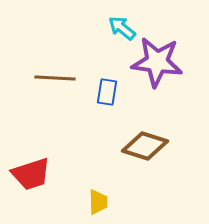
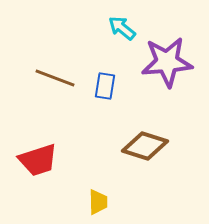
purple star: moved 10 px right; rotated 12 degrees counterclockwise
brown line: rotated 18 degrees clockwise
blue rectangle: moved 2 px left, 6 px up
red trapezoid: moved 7 px right, 14 px up
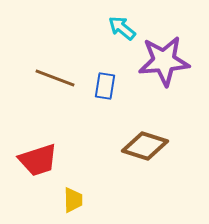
purple star: moved 3 px left, 1 px up
yellow trapezoid: moved 25 px left, 2 px up
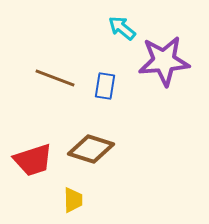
brown diamond: moved 54 px left, 3 px down
red trapezoid: moved 5 px left
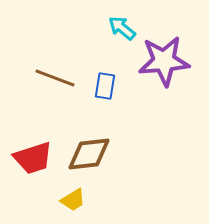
brown diamond: moved 2 px left, 5 px down; rotated 24 degrees counterclockwise
red trapezoid: moved 2 px up
yellow trapezoid: rotated 60 degrees clockwise
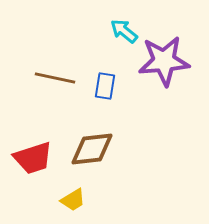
cyan arrow: moved 2 px right, 3 px down
brown line: rotated 9 degrees counterclockwise
brown diamond: moved 3 px right, 5 px up
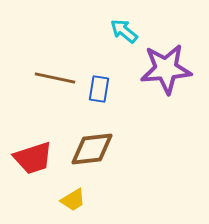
purple star: moved 2 px right, 8 px down
blue rectangle: moved 6 px left, 3 px down
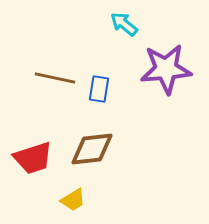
cyan arrow: moved 7 px up
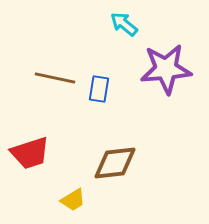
brown diamond: moved 23 px right, 14 px down
red trapezoid: moved 3 px left, 5 px up
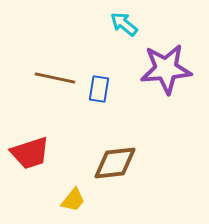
yellow trapezoid: rotated 20 degrees counterclockwise
